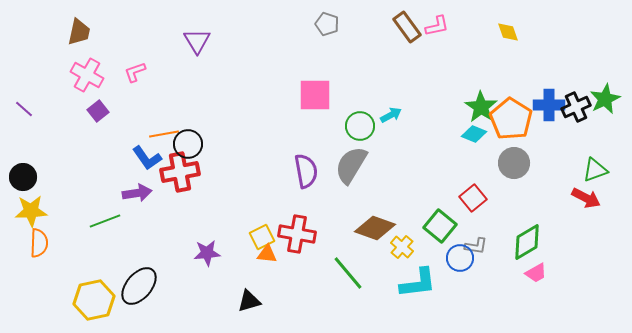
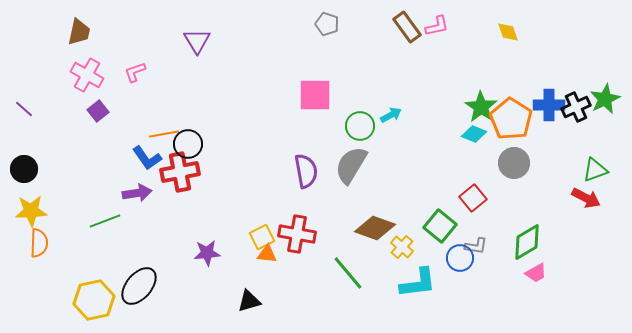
black circle at (23, 177): moved 1 px right, 8 px up
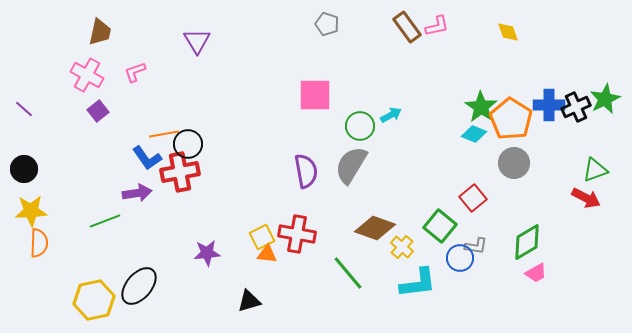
brown trapezoid at (79, 32): moved 21 px right
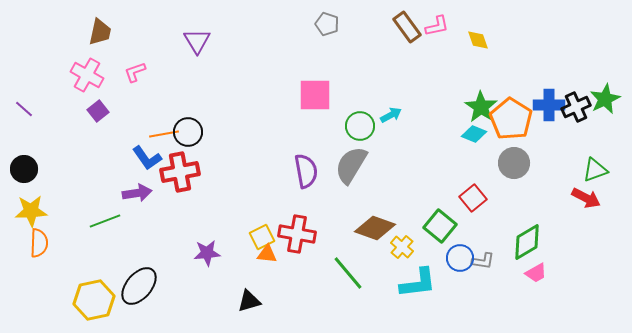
yellow diamond at (508, 32): moved 30 px left, 8 px down
black circle at (188, 144): moved 12 px up
gray L-shape at (476, 246): moved 7 px right, 15 px down
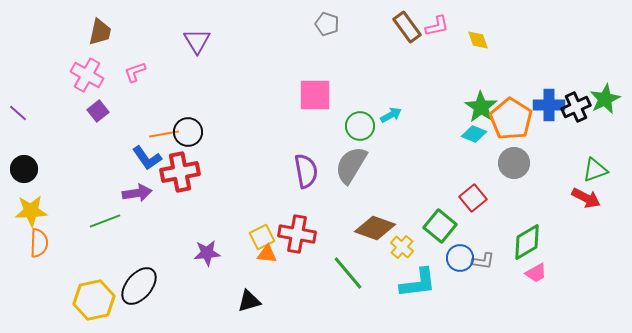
purple line at (24, 109): moved 6 px left, 4 px down
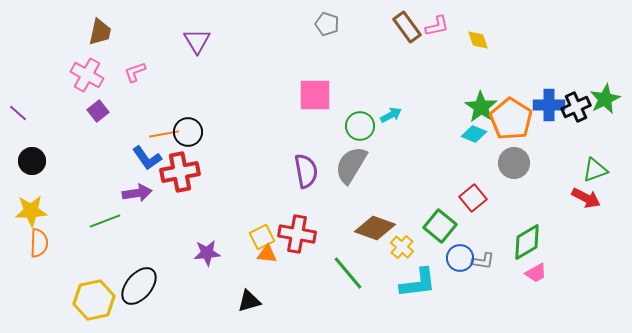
black circle at (24, 169): moved 8 px right, 8 px up
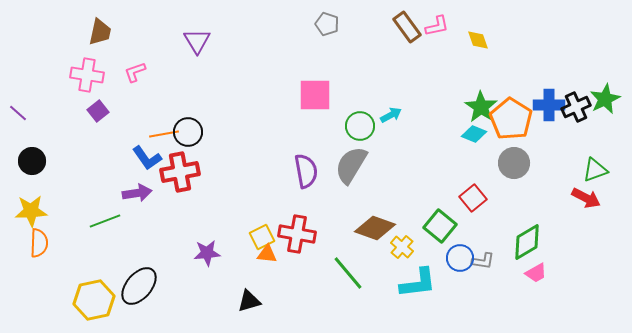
pink cross at (87, 75): rotated 20 degrees counterclockwise
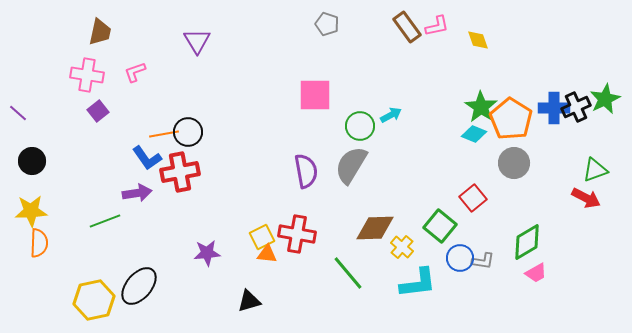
blue cross at (549, 105): moved 5 px right, 3 px down
brown diamond at (375, 228): rotated 21 degrees counterclockwise
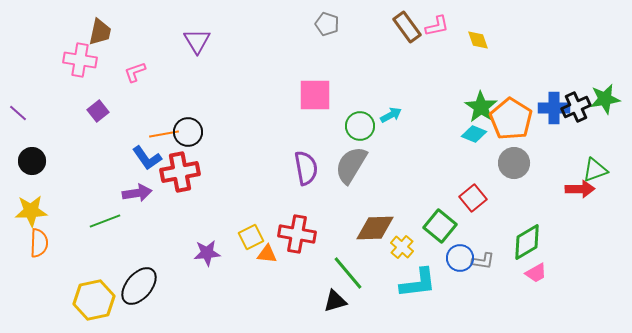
pink cross at (87, 75): moved 7 px left, 15 px up
green star at (605, 99): rotated 16 degrees clockwise
purple semicircle at (306, 171): moved 3 px up
red arrow at (586, 198): moved 6 px left, 9 px up; rotated 28 degrees counterclockwise
yellow square at (262, 237): moved 11 px left
black triangle at (249, 301): moved 86 px right
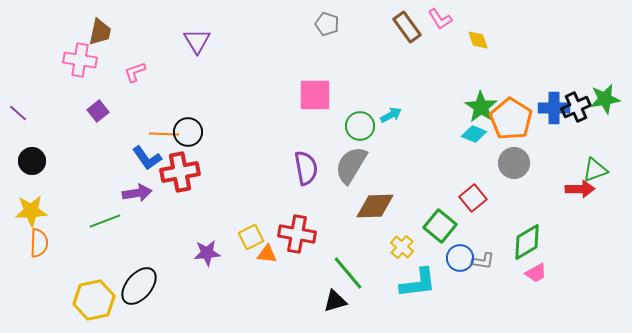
pink L-shape at (437, 26): moved 3 px right, 7 px up; rotated 70 degrees clockwise
orange line at (164, 134): rotated 12 degrees clockwise
brown diamond at (375, 228): moved 22 px up
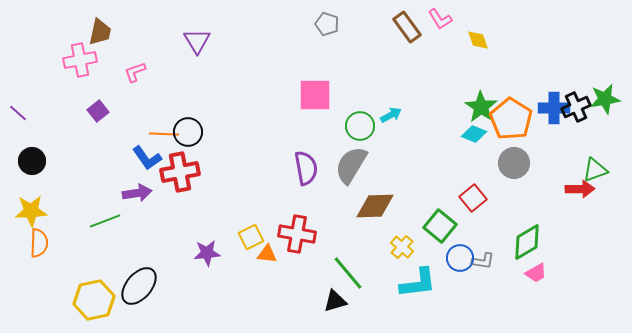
pink cross at (80, 60): rotated 20 degrees counterclockwise
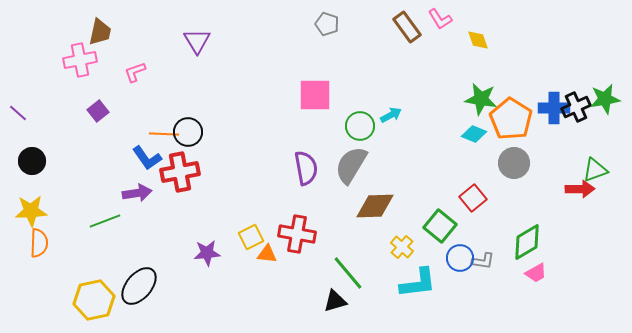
green star at (481, 107): moved 8 px up; rotated 24 degrees counterclockwise
